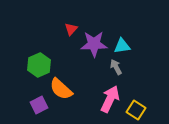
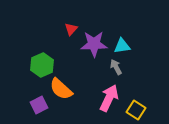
green hexagon: moved 3 px right
pink arrow: moved 1 px left, 1 px up
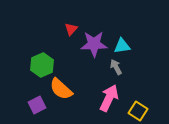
purple square: moved 2 px left
yellow square: moved 2 px right, 1 px down
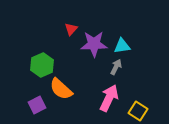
gray arrow: rotated 56 degrees clockwise
